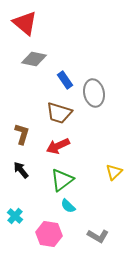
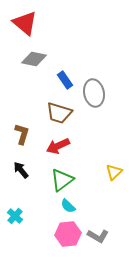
pink hexagon: moved 19 px right; rotated 15 degrees counterclockwise
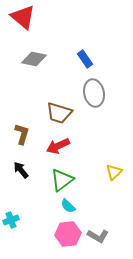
red triangle: moved 2 px left, 6 px up
blue rectangle: moved 20 px right, 21 px up
cyan cross: moved 4 px left, 4 px down; rotated 28 degrees clockwise
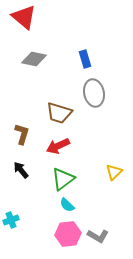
red triangle: moved 1 px right
blue rectangle: rotated 18 degrees clockwise
green triangle: moved 1 px right, 1 px up
cyan semicircle: moved 1 px left, 1 px up
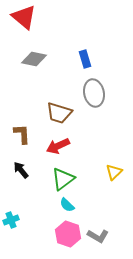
brown L-shape: rotated 20 degrees counterclockwise
pink hexagon: rotated 25 degrees clockwise
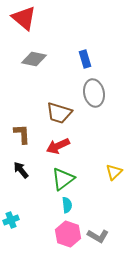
red triangle: moved 1 px down
cyan semicircle: rotated 140 degrees counterclockwise
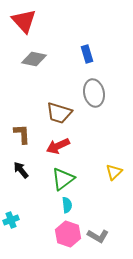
red triangle: moved 3 px down; rotated 8 degrees clockwise
blue rectangle: moved 2 px right, 5 px up
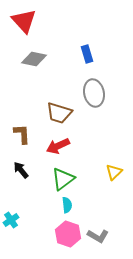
cyan cross: rotated 14 degrees counterclockwise
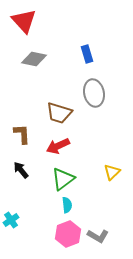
yellow triangle: moved 2 px left
pink hexagon: rotated 20 degrees clockwise
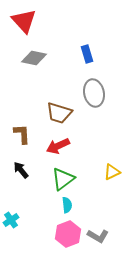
gray diamond: moved 1 px up
yellow triangle: rotated 18 degrees clockwise
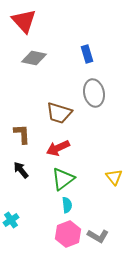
red arrow: moved 2 px down
yellow triangle: moved 2 px right, 5 px down; rotated 42 degrees counterclockwise
